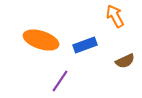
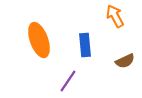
orange ellipse: moved 2 px left; rotated 52 degrees clockwise
blue rectangle: rotated 75 degrees counterclockwise
purple line: moved 8 px right
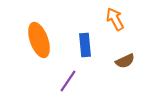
orange arrow: moved 3 px down
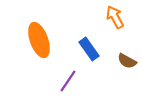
orange arrow: moved 2 px up
blue rectangle: moved 4 px right, 4 px down; rotated 30 degrees counterclockwise
brown semicircle: moved 2 px right; rotated 54 degrees clockwise
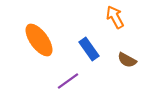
orange ellipse: rotated 16 degrees counterclockwise
brown semicircle: moved 1 px up
purple line: rotated 20 degrees clockwise
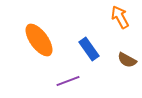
orange arrow: moved 5 px right
purple line: rotated 15 degrees clockwise
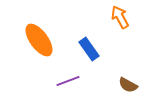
brown semicircle: moved 1 px right, 25 px down
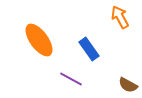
purple line: moved 3 px right, 2 px up; rotated 50 degrees clockwise
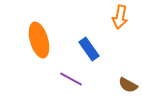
orange arrow: rotated 140 degrees counterclockwise
orange ellipse: rotated 20 degrees clockwise
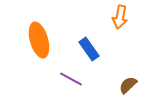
brown semicircle: rotated 108 degrees clockwise
